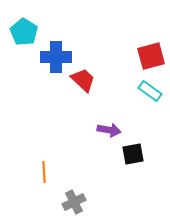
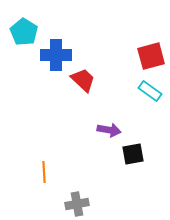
blue cross: moved 2 px up
gray cross: moved 3 px right, 2 px down; rotated 15 degrees clockwise
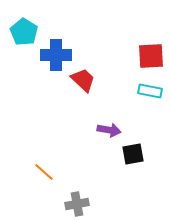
red square: rotated 12 degrees clockwise
cyan rectangle: rotated 25 degrees counterclockwise
orange line: rotated 45 degrees counterclockwise
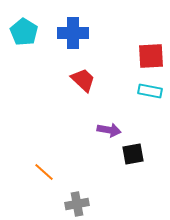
blue cross: moved 17 px right, 22 px up
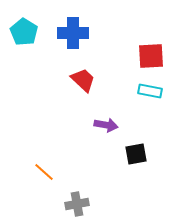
purple arrow: moved 3 px left, 5 px up
black square: moved 3 px right
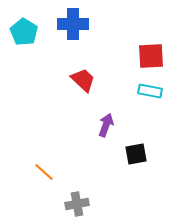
blue cross: moved 9 px up
purple arrow: rotated 80 degrees counterclockwise
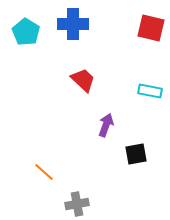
cyan pentagon: moved 2 px right
red square: moved 28 px up; rotated 16 degrees clockwise
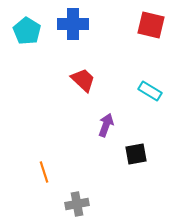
red square: moved 3 px up
cyan pentagon: moved 1 px right, 1 px up
cyan rectangle: rotated 20 degrees clockwise
orange line: rotated 30 degrees clockwise
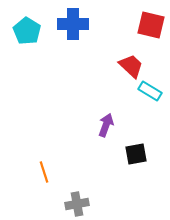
red trapezoid: moved 48 px right, 14 px up
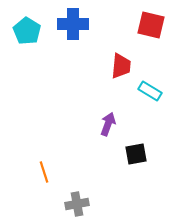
red trapezoid: moved 10 px left; rotated 52 degrees clockwise
purple arrow: moved 2 px right, 1 px up
